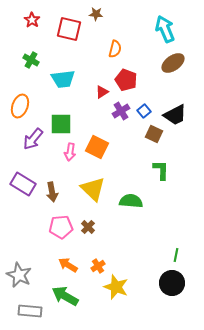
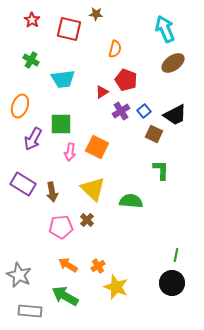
purple arrow: rotated 10 degrees counterclockwise
brown cross: moved 1 px left, 7 px up
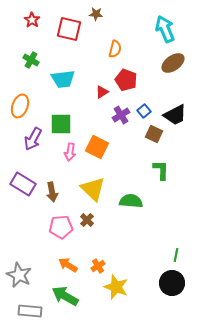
purple cross: moved 4 px down
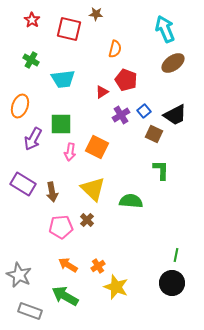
gray rectangle: rotated 15 degrees clockwise
